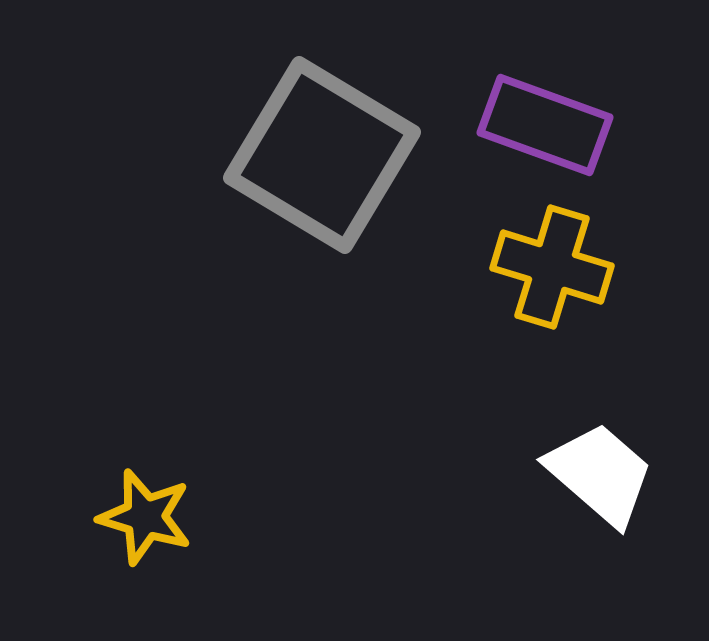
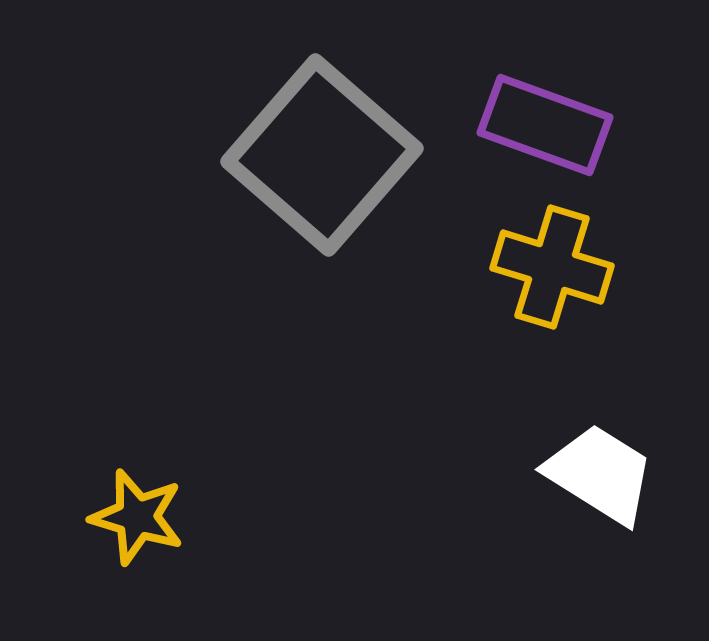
gray square: rotated 10 degrees clockwise
white trapezoid: rotated 9 degrees counterclockwise
yellow star: moved 8 px left
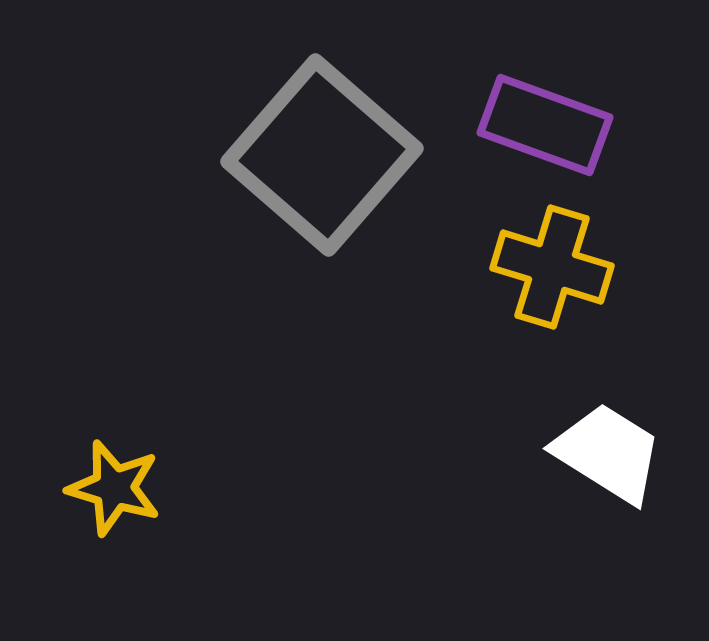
white trapezoid: moved 8 px right, 21 px up
yellow star: moved 23 px left, 29 px up
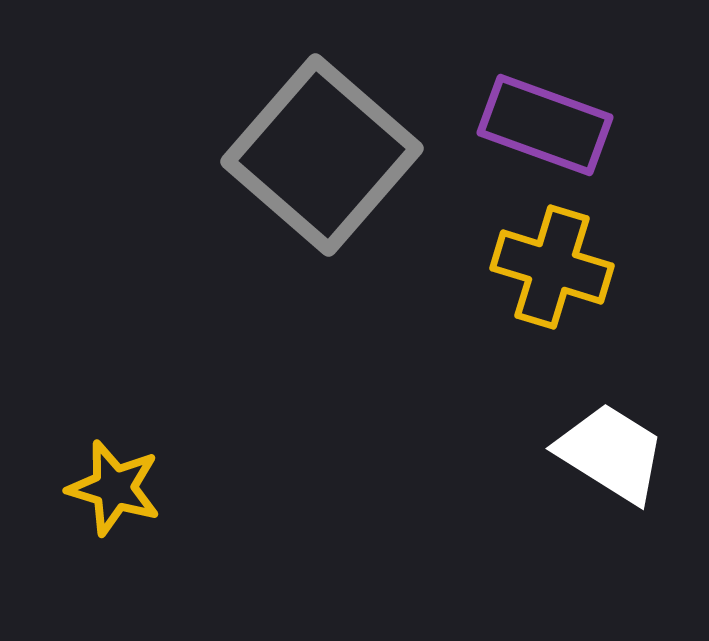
white trapezoid: moved 3 px right
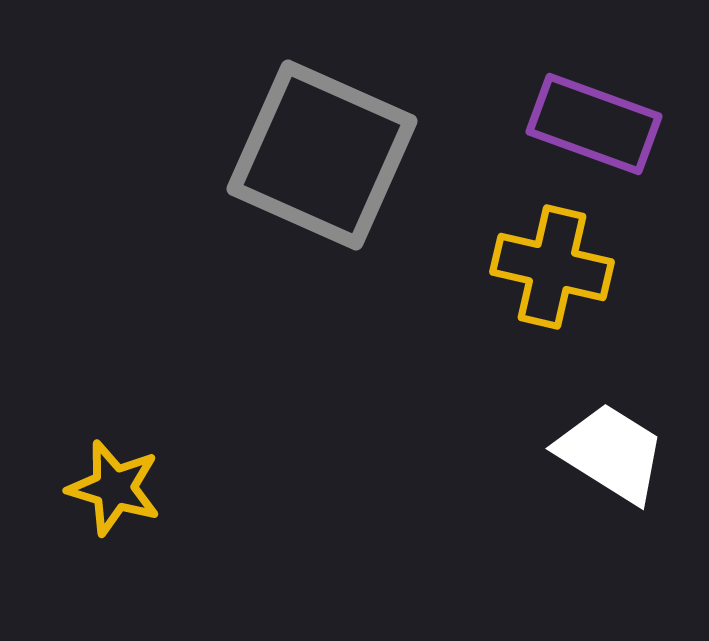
purple rectangle: moved 49 px right, 1 px up
gray square: rotated 17 degrees counterclockwise
yellow cross: rotated 4 degrees counterclockwise
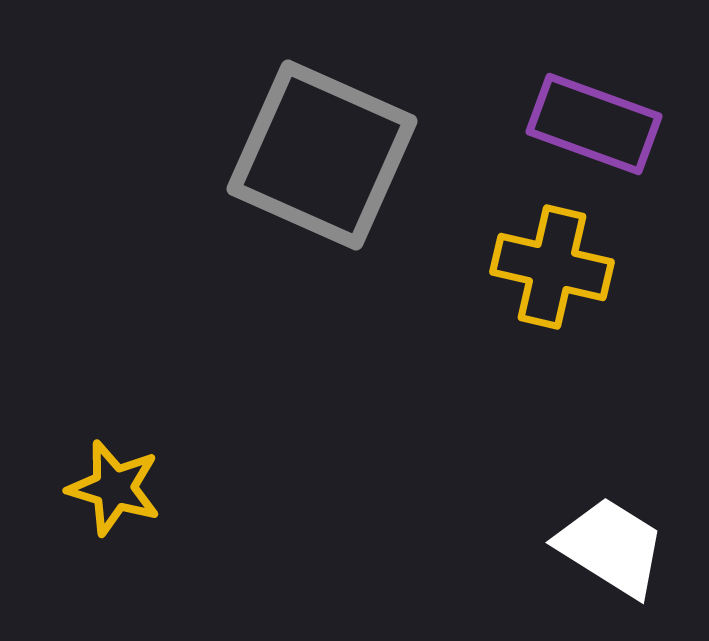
white trapezoid: moved 94 px down
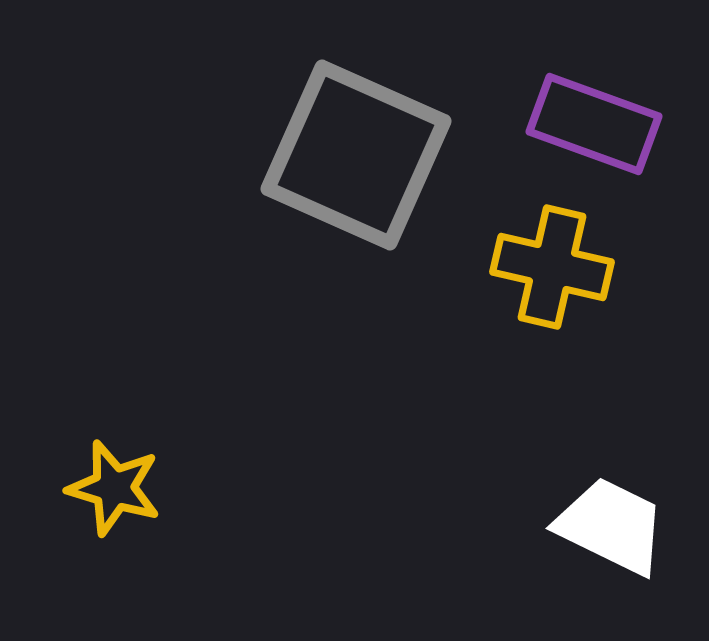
gray square: moved 34 px right
white trapezoid: moved 21 px up; rotated 6 degrees counterclockwise
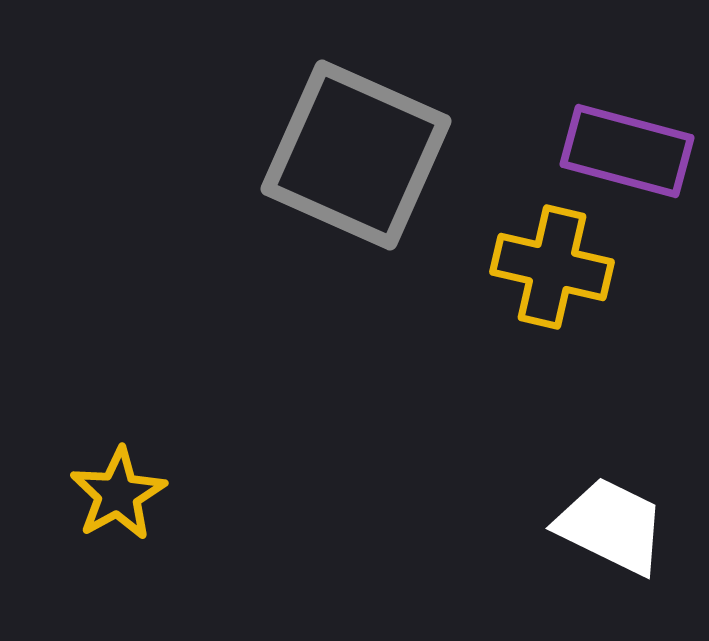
purple rectangle: moved 33 px right, 27 px down; rotated 5 degrees counterclockwise
yellow star: moved 4 px right, 6 px down; rotated 26 degrees clockwise
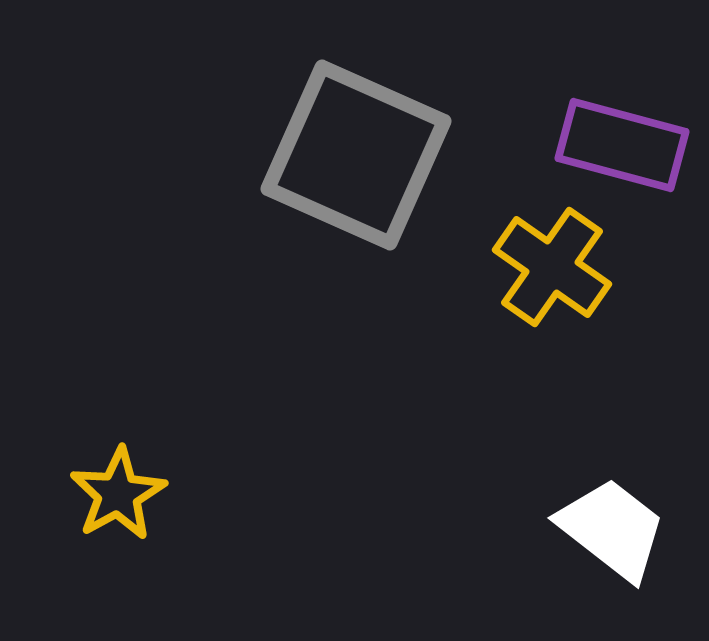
purple rectangle: moved 5 px left, 6 px up
yellow cross: rotated 22 degrees clockwise
white trapezoid: moved 1 px right, 3 px down; rotated 12 degrees clockwise
